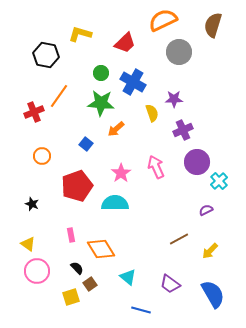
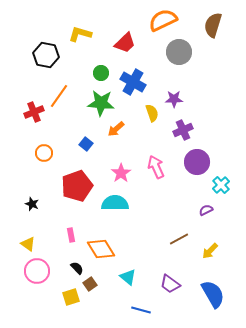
orange circle: moved 2 px right, 3 px up
cyan cross: moved 2 px right, 4 px down
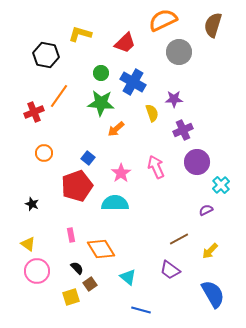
blue square: moved 2 px right, 14 px down
purple trapezoid: moved 14 px up
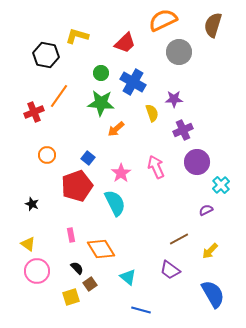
yellow L-shape: moved 3 px left, 2 px down
orange circle: moved 3 px right, 2 px down
cyan semicircle: rotated 64 degrees clockwise
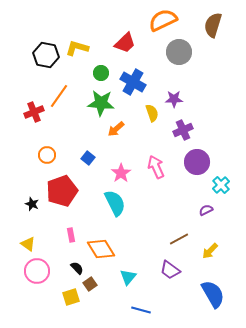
yellow L-shape: moved 12 px down
red pentagon: moved 15 px left, 5 px down
cyan triangle: rotated 30 degrees clockwise
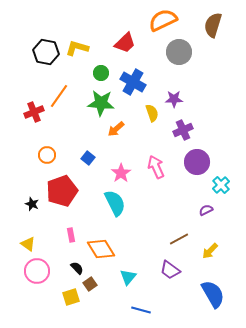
black hexagon: moved 3 px up
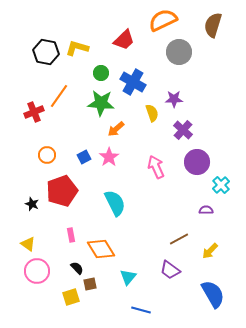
red trapezoid: moved 1 px left, 3 px up
purple cross: rotated 24 degrees counterclockwise
blue square: moved 4 px left, 1 px up; rotated 24 degrees clockwise
pink star: moved 12 px left, 16 px up
purple semicircle: rotated 24 degrees clockwise
brown square: rotated 24 degrees clockwise
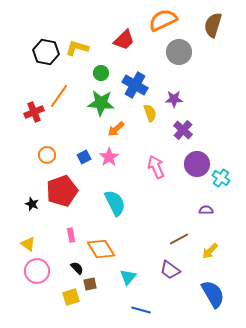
blue cross: moved 2 px right, 3 px down
yellow semicircle: moved 2 px left
purple circle: moved 2 px down
cyan cross: moved 7 px up; rotated 12 degrees counterclockwise
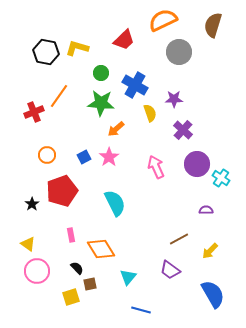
black star: rotated 16 degrees clockwise
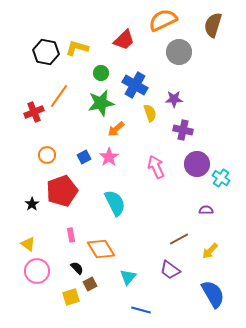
green star: rotated 16 degrees counterclockwise
purple cross: rotated 30 degrees counterclockwise
brown square: rotated 16 degrees counterclockwise
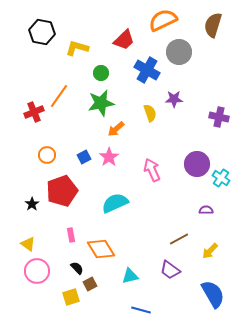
black hexagon: moved 4 px left, 20 px up
blue cross: moved 12 px right, 15 px up
purple cross: moved 36 px right, 13 px up
pink arrow: moved 4 px left, 3 px down
cyan semicircle: rotated 88 degrees counterclockwise
cyan triangle: moved 2 px right, 1 px up; rotated 36 degrees clockwise
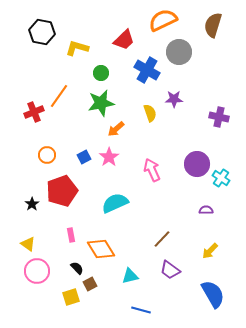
brown line: moved 17 px left; rotated 18 degrees counterclockwise
